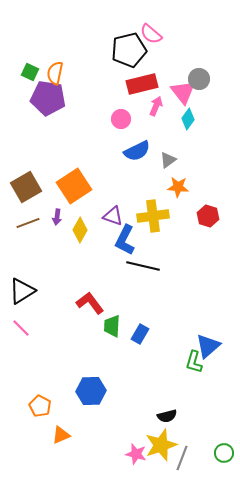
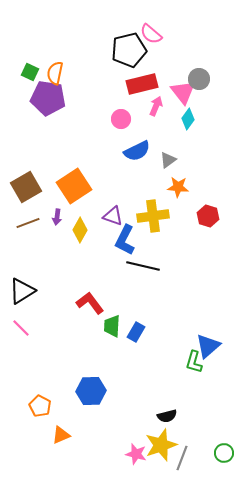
blue rectangle: moved 4 px left, 2 px up
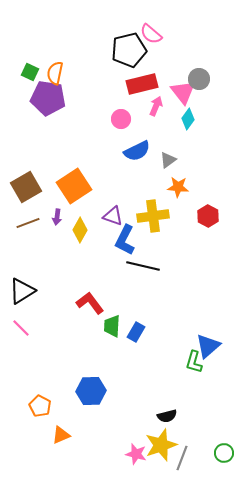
red hexagon: rotated 10 degrees clockwise
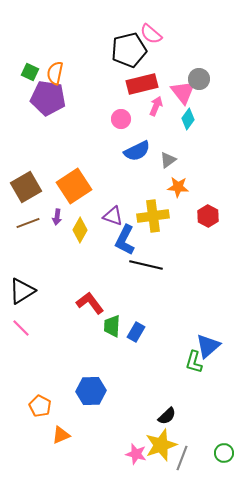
black line: moved 3 px right, 1 px up
black semicircle: rotated 30 degrees counterclockwise
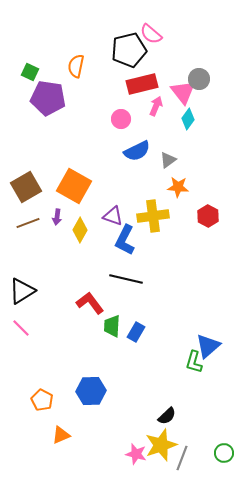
orange semicircle: moved 21 px right, 7 px up
orange square: rotated 28 degrees counterclockwise
black line: moved 20 px left, 14 px down
orange pentagon: moved 2 px right, 6 px up
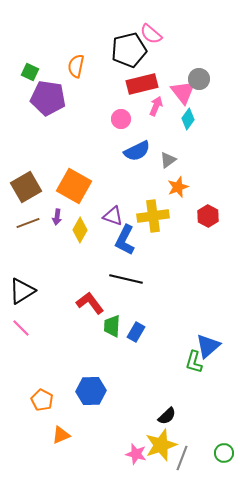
orange star: rotated 25 degrees counterclockwise
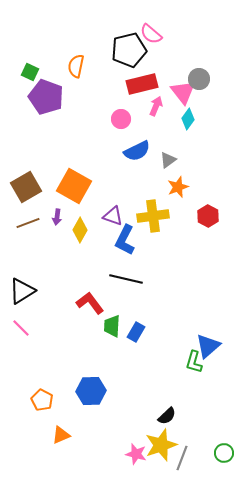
purple pentagon: moved 2 px left, 1 px up; rotated 12 degrees clockwise
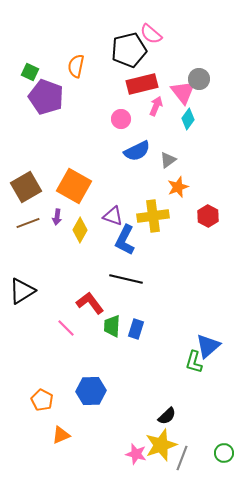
pink line: moved 45 px right
blue rectangle: moved 3 px up; rotated 12 degrees counterclockwise
